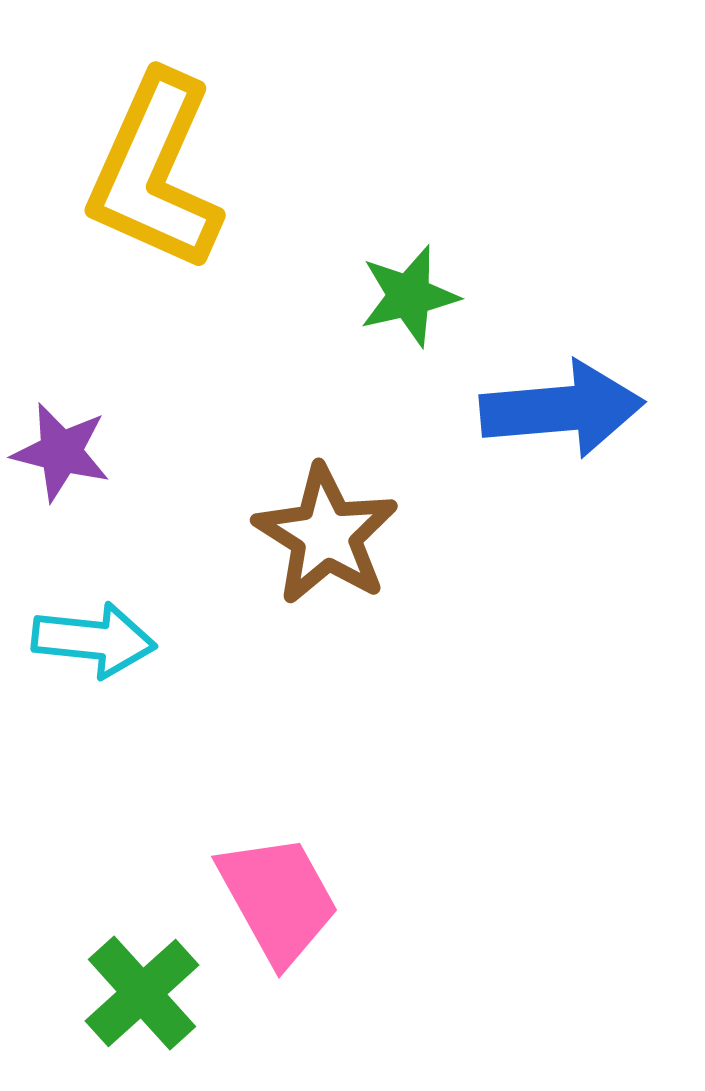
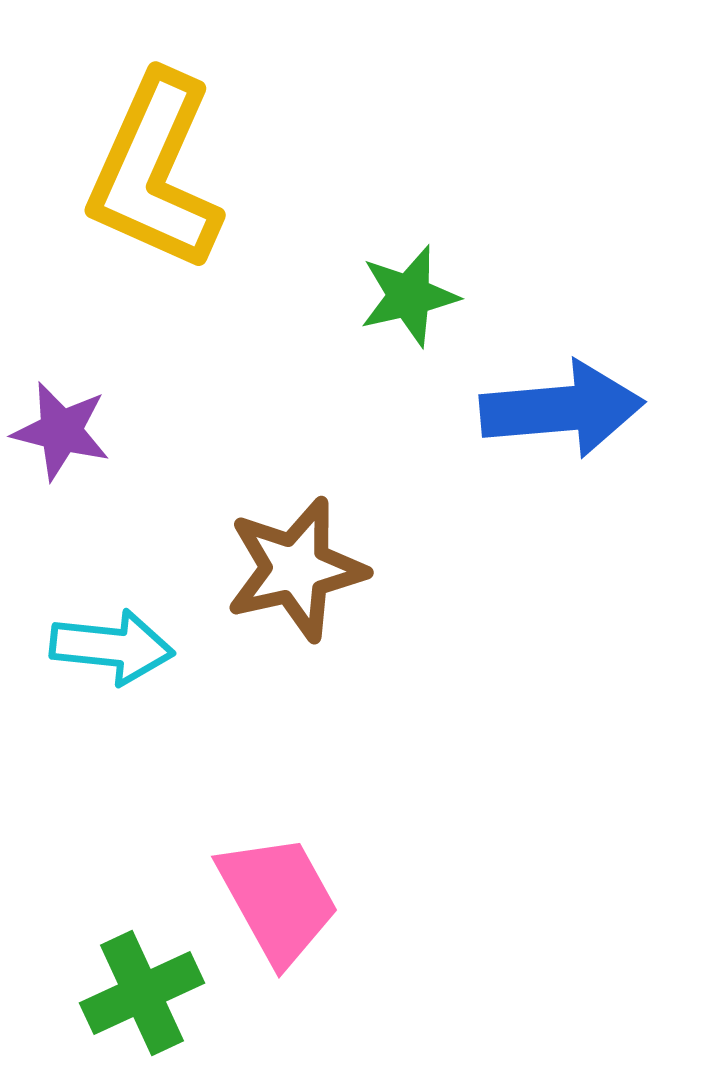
purple star: moved 21 px up
brown star: moved 30 px left, 34 px down; rotated 27 degrees clockwise
cyan arrow: moved 18 px right, 7 px down
green cross: rotated 17 degrees clockwise
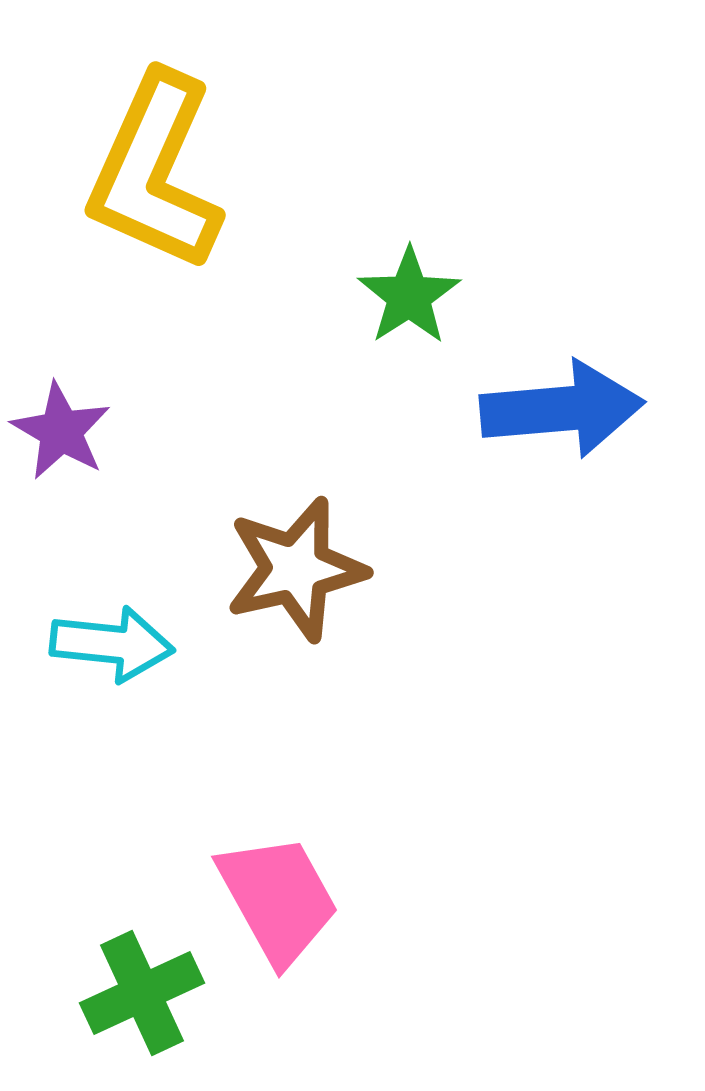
green star: rotated 20 degrees counterclockwise
purple star: rotated 16 degrees clockwise
cyan arrow: moved 3 px up
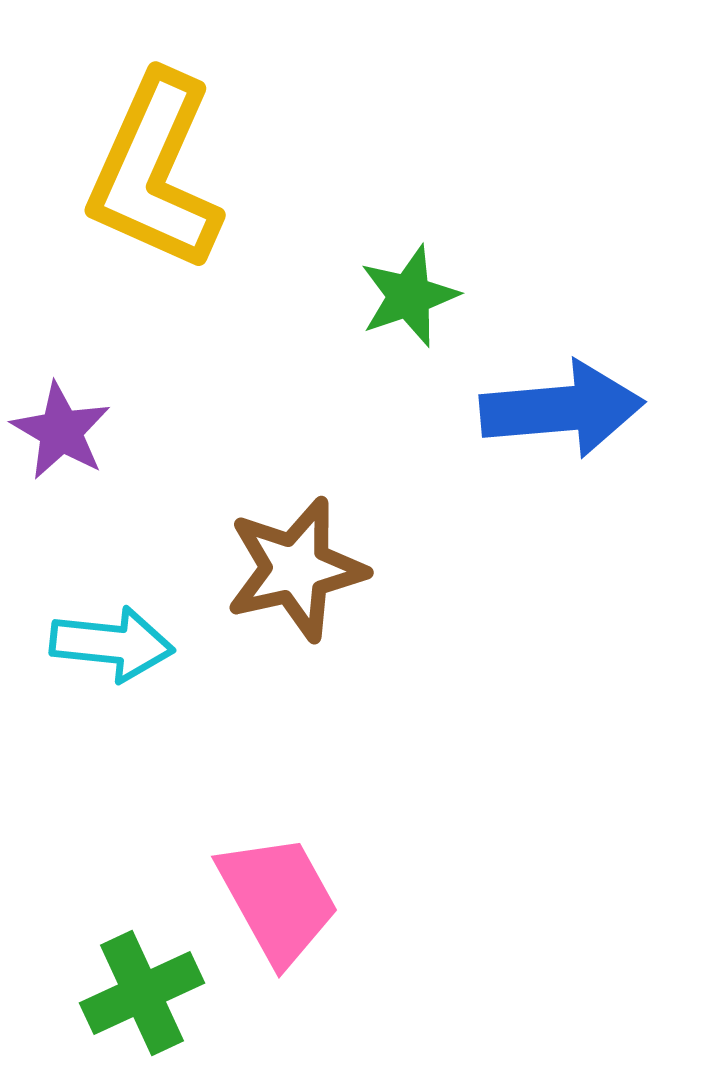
green star: rotated 14 degrees clockwise
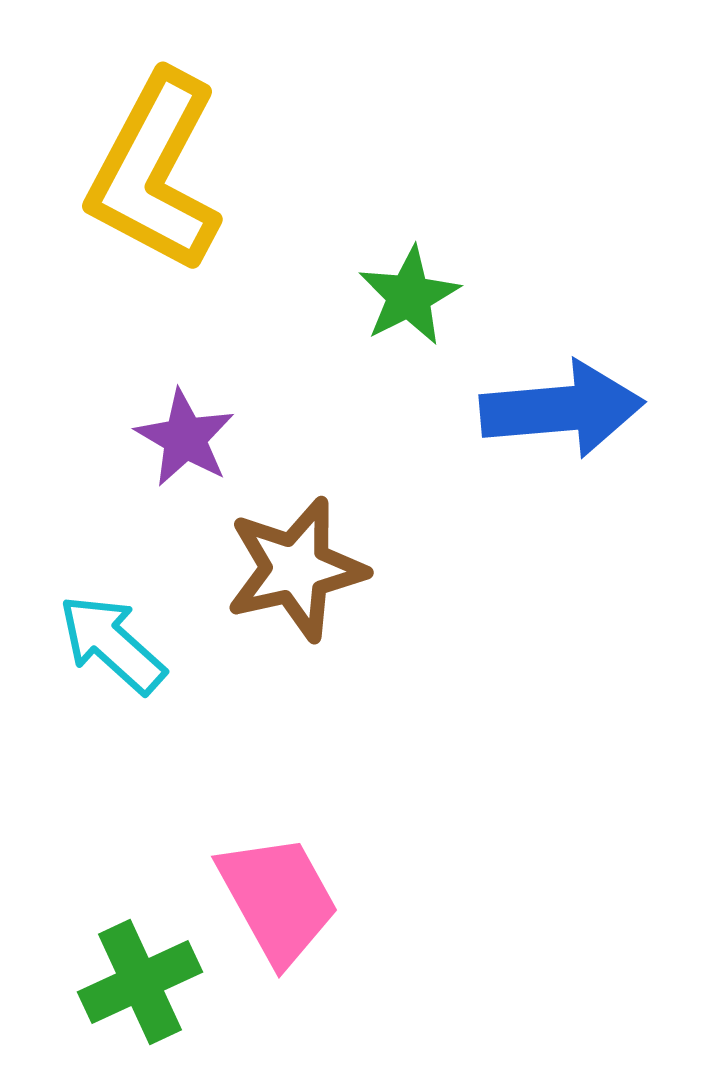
yellow L-shape: rotated 4 degrees clockwise
green star: rotated 8 degrees counterclockwise
purple star: moved 124 px right, 7 px down
cyan arrow: rotated 144 degrees counterclockwise
green cross: moved 2 px left, 11 px up
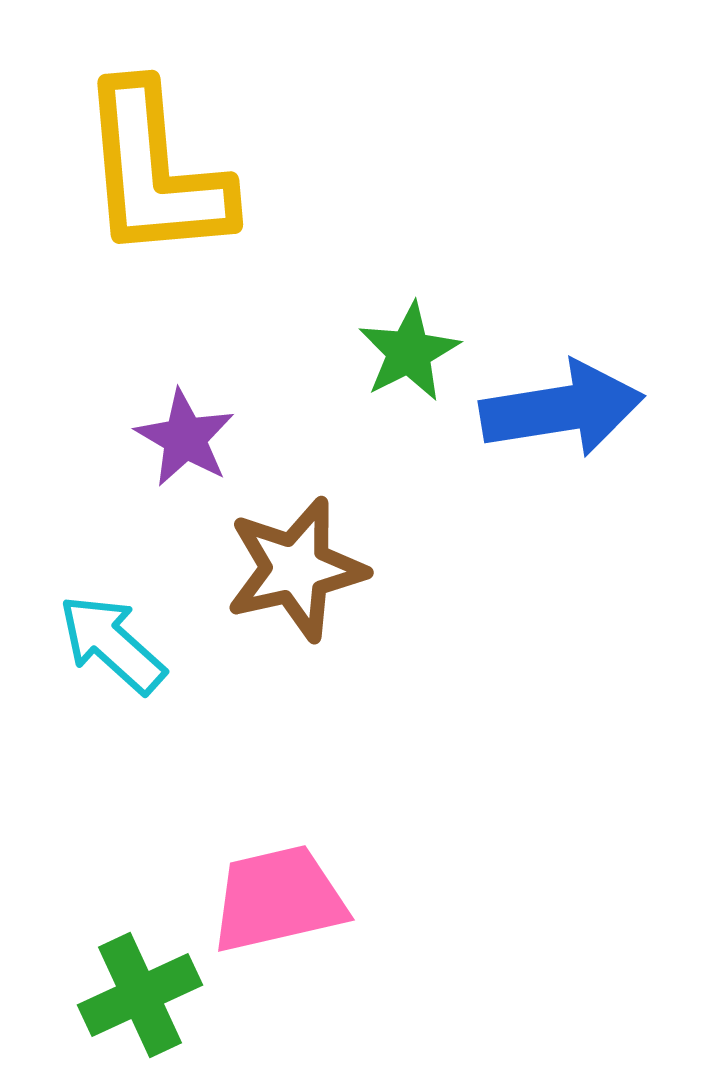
yellow L-shape: rotated 33 degrees counterclockwise
green star: moved 56 px down
blue arrow: rotated 4 degrees counterclockwise
pink trapezoid: rotated 74 degrees counterclockwise
green cross: moved 13 px down
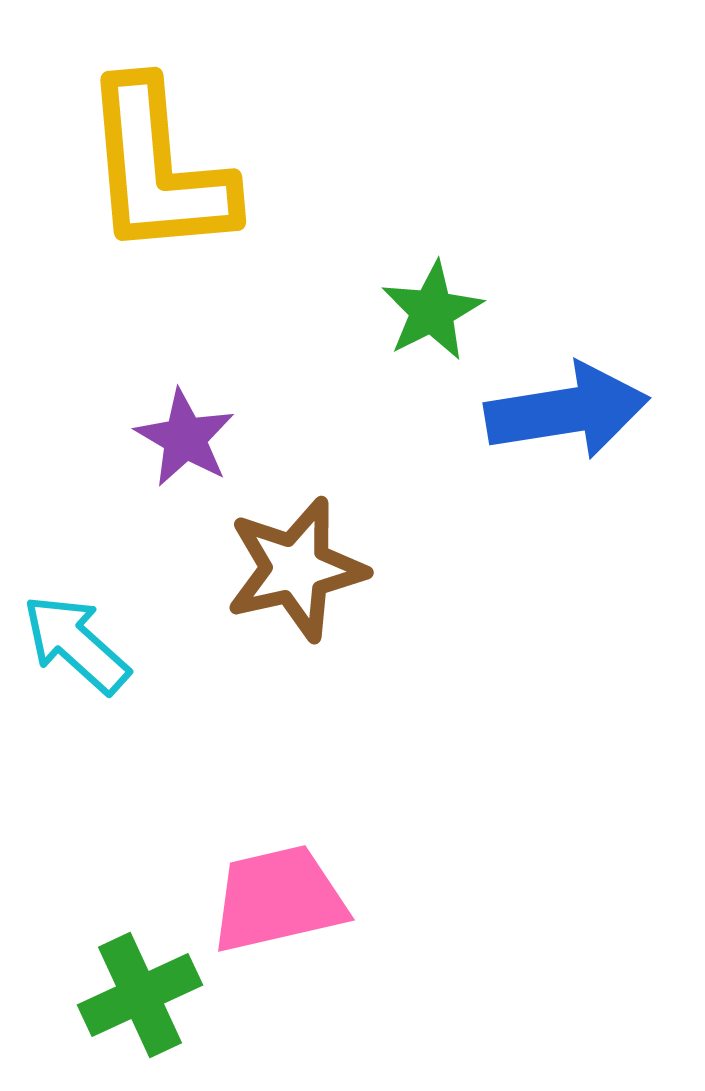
yellow L-shape: moved 3 px right, 3 px up
green star: moved 23 px right, 41 px up
blue arrow: moved 5 px right, 2 px down
cyan arrow: moved 36 px left
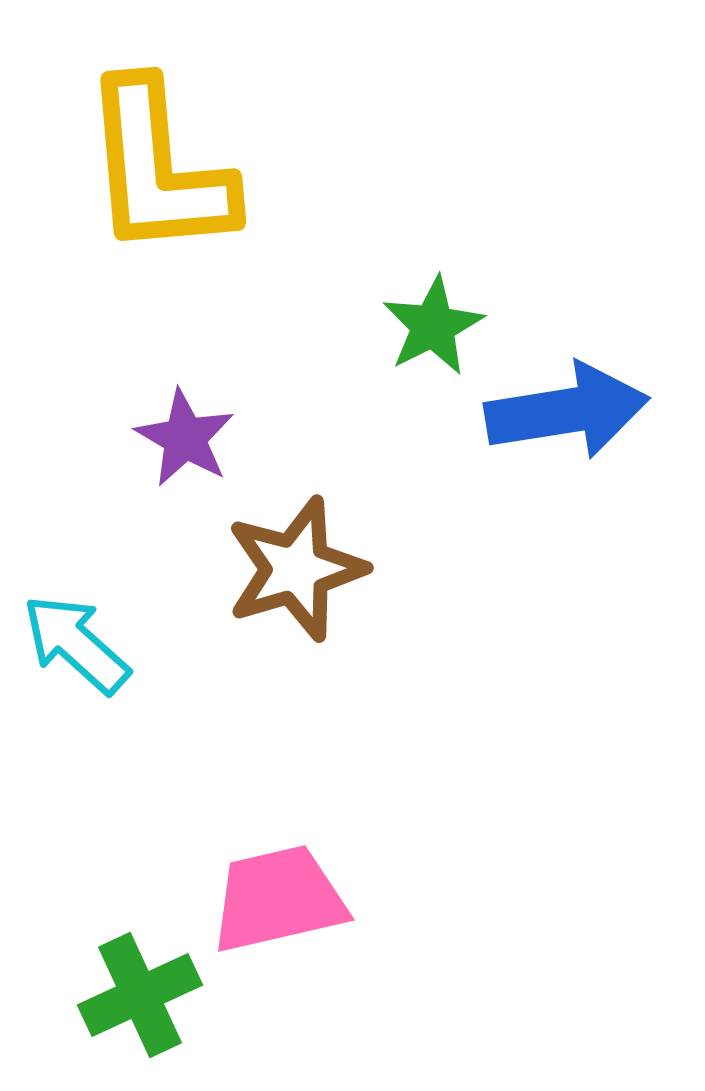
green star: moved 1 px right, 15 px down
brown star: rotated 4 degrees counterclockwise
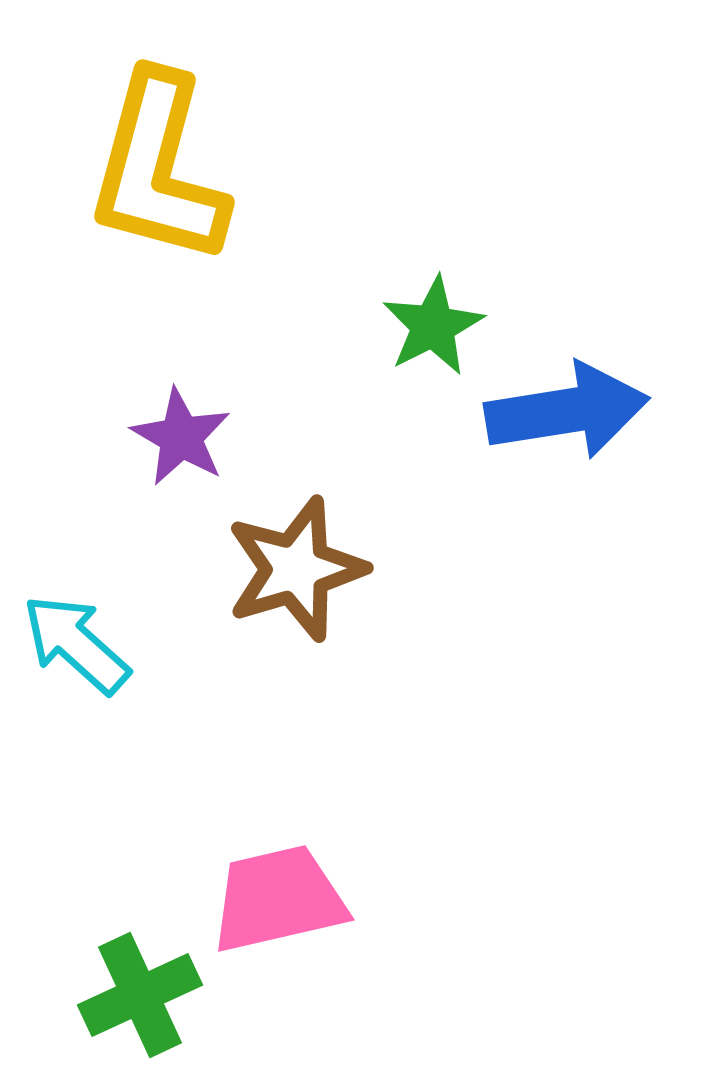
yellow L-shape: rotated 20 degrees clockwise
purple star: moved 4 px left, 1 px up
